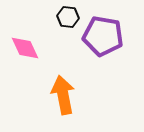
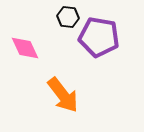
purple pentagon: moved 4 px left, 1 px down
orange arrow: rotated 153 degrees clockwise
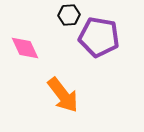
black hexagon: moved 1 px right, 2 px up; rotated 10 degrees counterclockwise
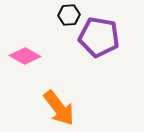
pink diamond: moved 8 px down; rotated 36 degrees counterclockwise
orange arrow: moved 4 px left, 13 px down
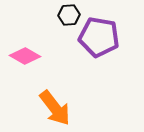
orange arrow: moved 4 px left
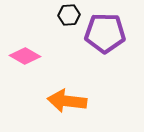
purple pentagon: moved 6 px right, 4 px up; rotated 9 degrees counterclockwise
orange arrow: moved 12 px right, 7 px up; rotated 135 degrees clockwise
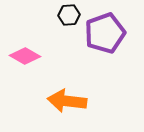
purple pentagon: rotated 21 degrees counterclockwise
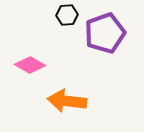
black hexagon: moved 2 px left
pink diamond: moved 5 px right, 9 px down
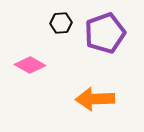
black hexagon: moved 6 px left, 8 px down
orange arrow: moved 28 px right, 2 px up; rotated 9 degrees counterclockwise
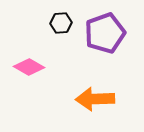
pink diamond: moved 1 px left, 2 px down
